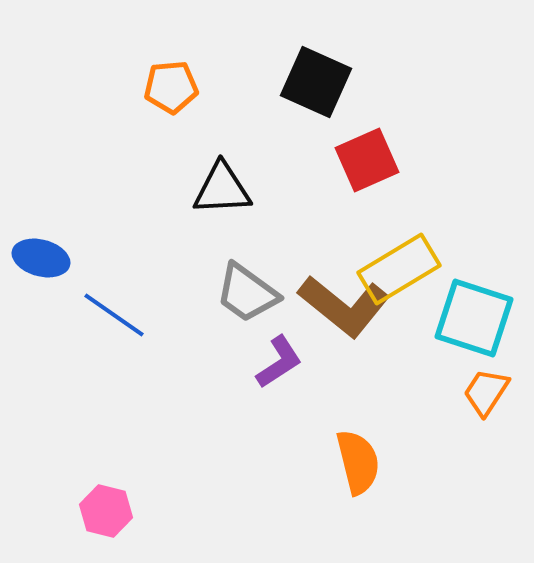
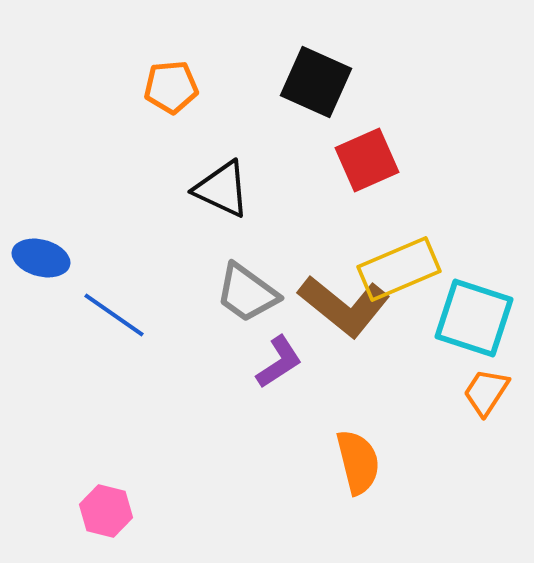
black triangle: rotated 28 degrees clockwise
yellow rectangle: rotated 8 degrees clockwise
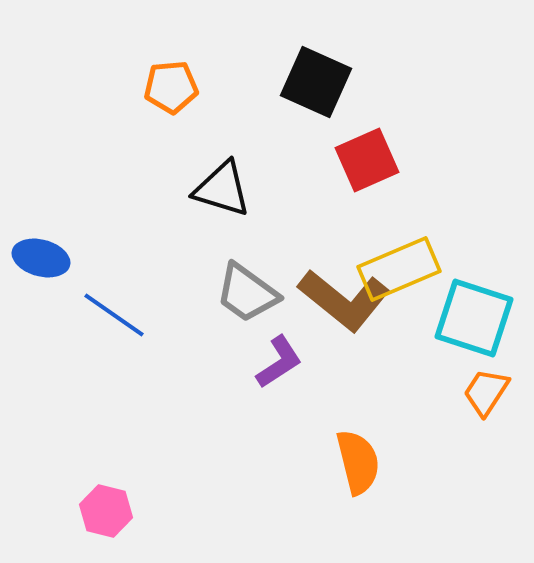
black triangle: rotated 8 degrees counterclockwise
brown L-shape: moved 6 px up
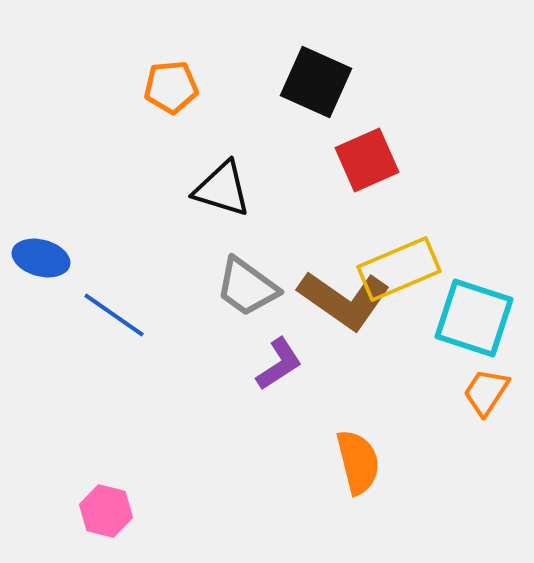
gray trapezoid: moved 6 px up
brown L-shape: rotated 4 degrees counterclockwise
purple L-shape: moved 2 px down
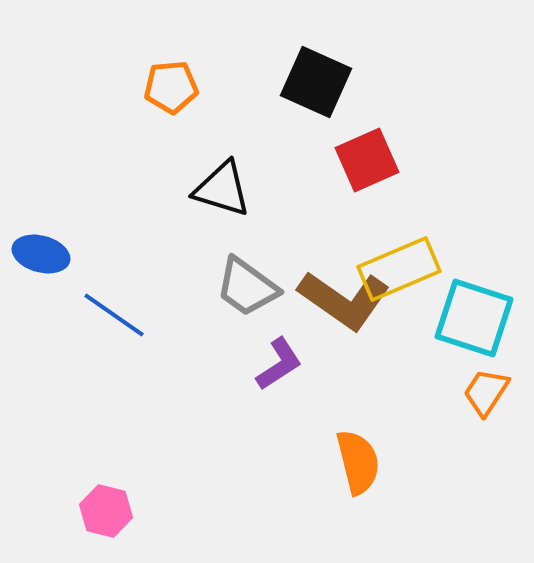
blue ellipse: moved 4 px up
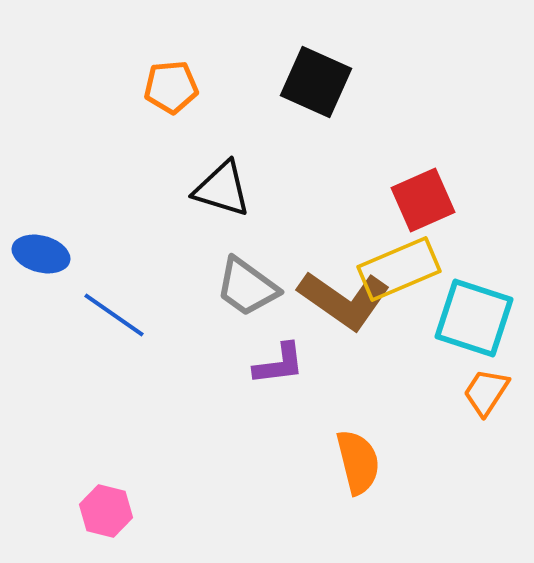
red square: moved 56 px right, 40 px down
purple L-shape: rotated 26 degrees clockwise
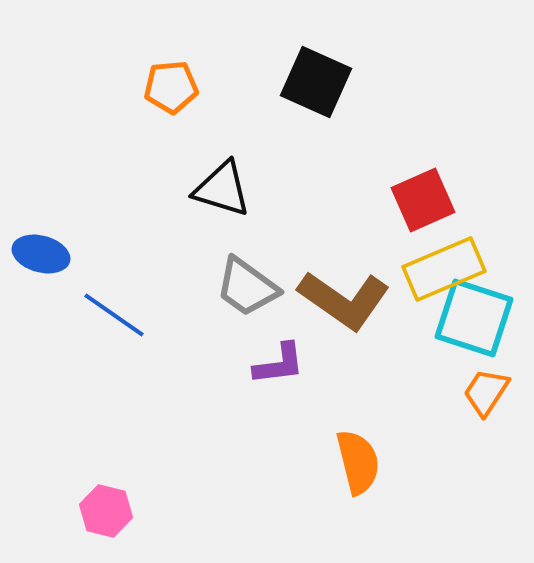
yellow rectangle: moved 45 px right
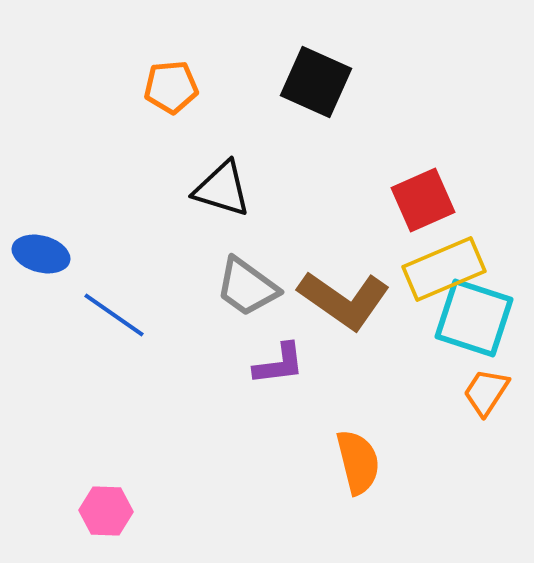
pink hexagon: rotated 12 degrees counterclockwise
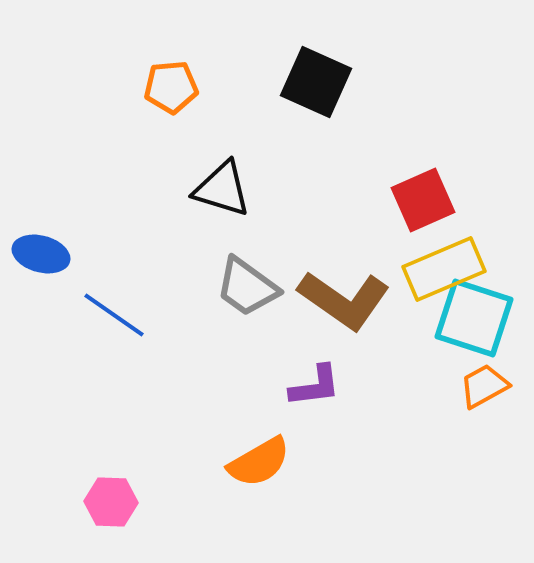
purple L-shape: moved 36 px right, 22 px down
orange trapezoid: moved 2 px left, 6 px up; rotated 28 degrees clockwise
orange semicircle: moved 99 px left; rotated 74 degrees clockwise
pink hexagon: moved 5 px right, 9 px up
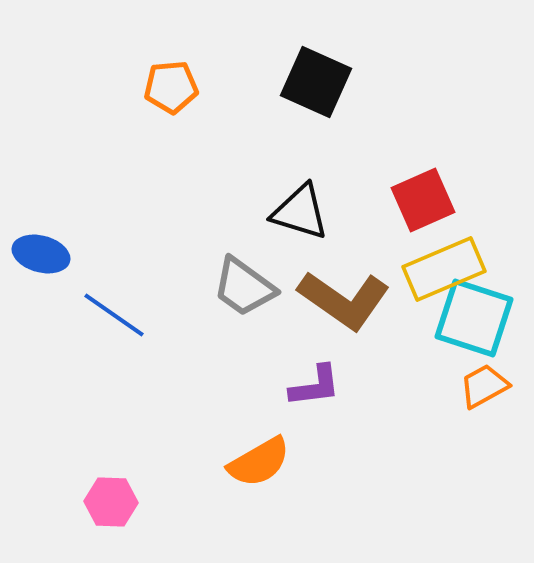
black triangle: moved 78 px right, 23 px down
gray trapezoid: moved 3 px left
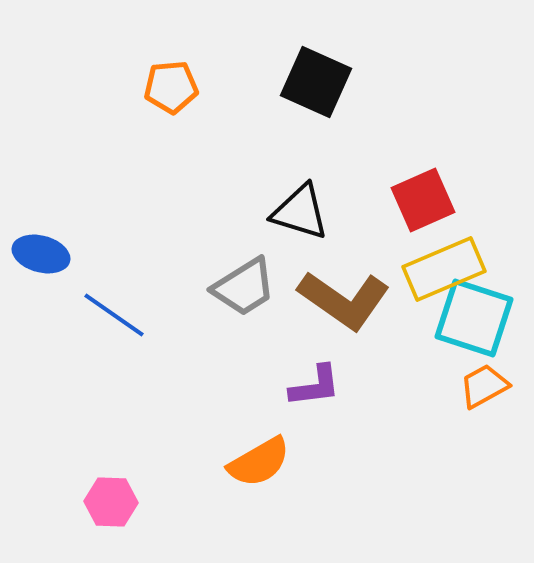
gray trapezoid: rotated 68 degrees counterclockwise
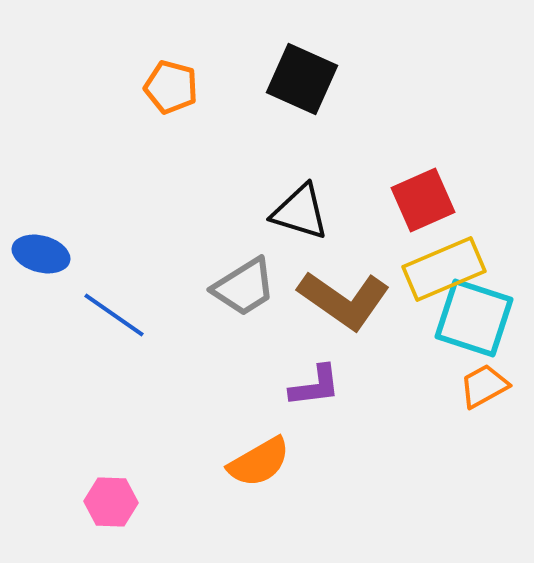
black square: moved 14 px left, 3 px up
orange pentagon: rotated 20 degrees clockwise
